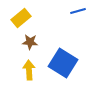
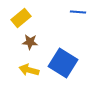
blue line: moved 1 px down; rotated 21 degrees clockwise
yellow arrow: rotated 72 degrees counterclockwise
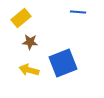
blue square: rotated 36 degrees clockwise
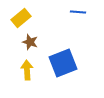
brown star: rotated 14 degrees clockwise
yellow arrow: moved 2 px left; rotated 72 degrees clockwise
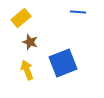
yellow arrow: rotated 18 degrees counterclockwise
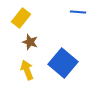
yellow rectangle: rotated 12 degrees counterclockwise
blue square: rotated 28 degrees counterclockwise
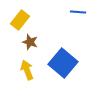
yellow rectangle: moved 1 px left, 2 px down
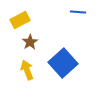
yellow rectangle: rotated 24 degrees clockwise
brown star: rotated 21 degrees clockwise
blue square: rotated 8 degrees clockwise
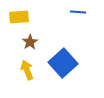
yellow rectangle: moved 1 px left, 3 px up; rotated 24 degrees clockwise
